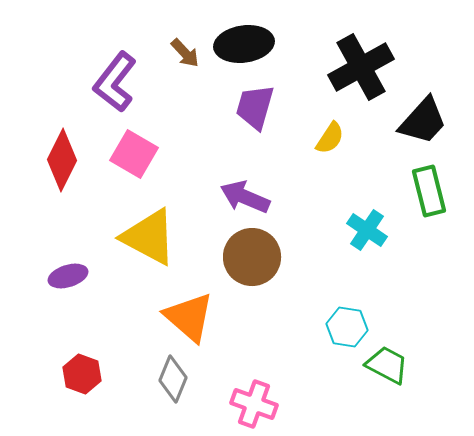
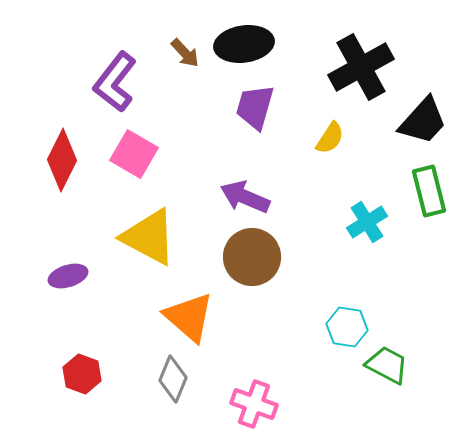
cyan cross: moved 8 px up; rotated 24 degrees clockwise
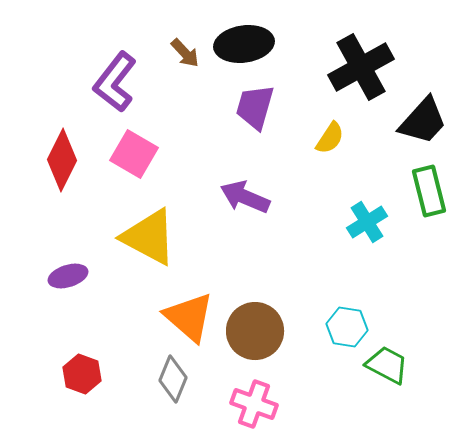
brown circle: moved 3 px right, 74 px down
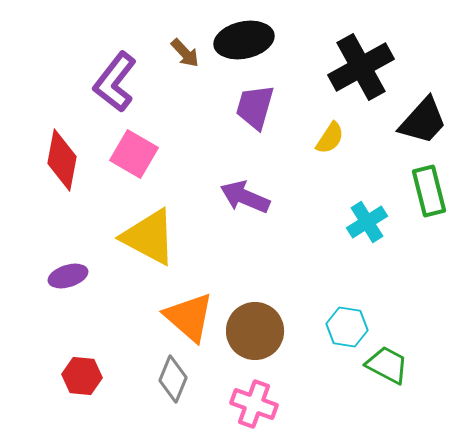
black ellipse: moved 4 px up; rotated 4 degrees counterclockwise
red diamond: rotated 16 degrees counterclockwise
red hexagon: moved 2 px down; rotated 15 degrees counterclockwise
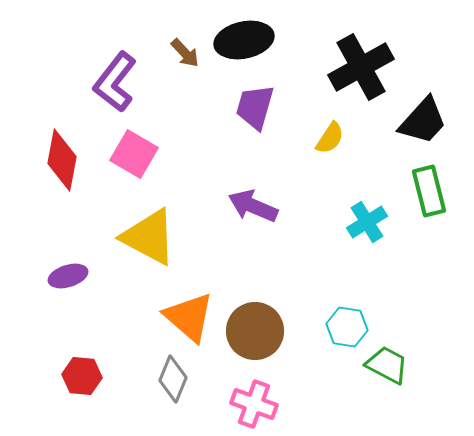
purple arrow: moved 8 px right, 9 px down
